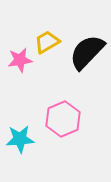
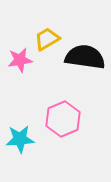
yellow trapezoid: moved 3 px up
black semicircle: moved 2 px left, 5 px down; rotated 54 degrees clockwise
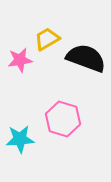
black semicircle: moved 1 px right, 1 px down; rotated 12 degrees clockwise
pink hexagon: rotated 20 degrees counterclockwise
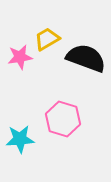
pink star: moved 3 px up
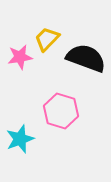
yellow trapezoid: rotated 16 degrees counterclockwise
pink hexagon: moved 2 px left, 8 px up
cyan star: rotated 16 degrees counterclockwise
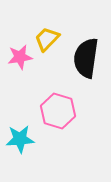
black semicircle: rotated 102 degrees counterclockwise
pink hexagon: moved 3 px left
cyan star: rotated 16 degrees clockwise
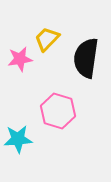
pink star: moved 2 px down
cyan star: moved 2 px left
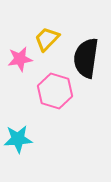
pink hexagon: moved 3 px left, 20 px up
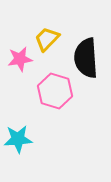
black semicircle: rotated 12 degrees counterclockwise
